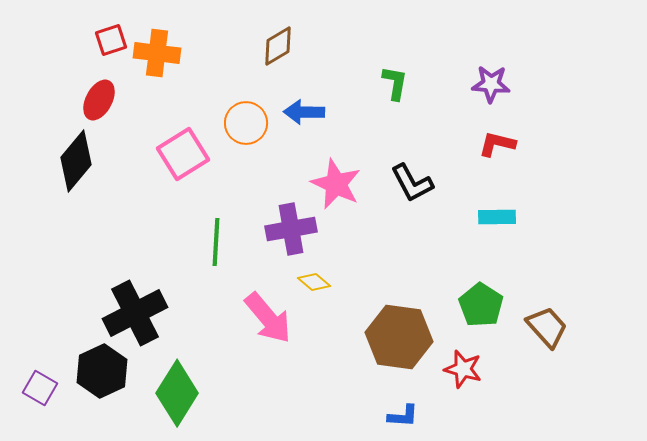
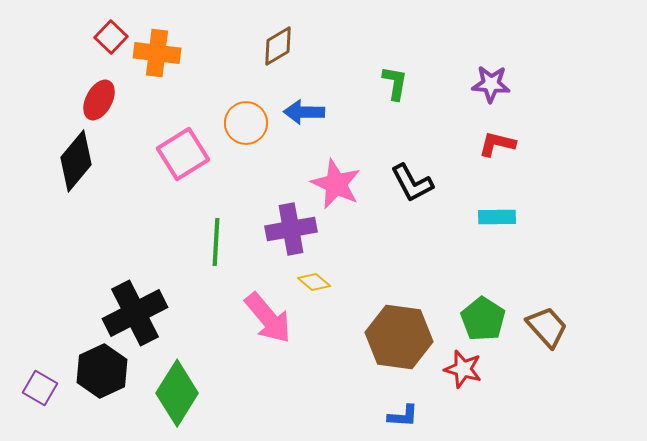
red square: moved 3 px up; rotated 28 degrees counterclockwise
green pentagon: moved 2 px right, 14 px down
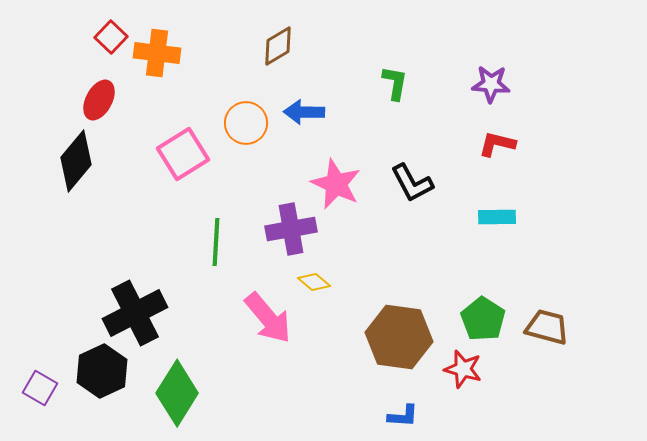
brown trapezoid: rotated 33 degrees counterclockwise
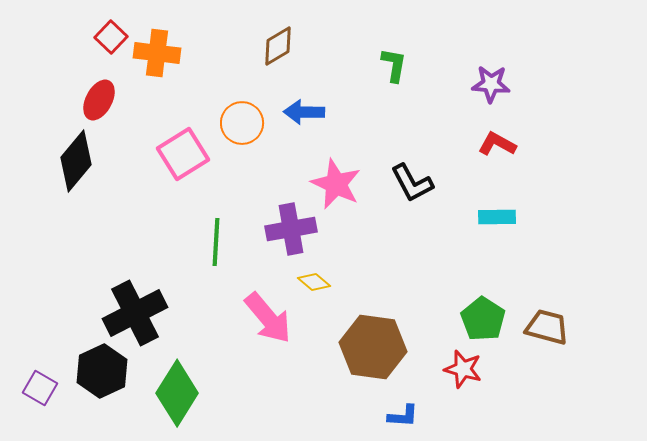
green L-shape: moved 1 px left, 18 px up
orange circle: moved 4 px left
red L-shape: rotated 15 degrees clockwise
brown hexagon: moved 26 px left, 10 px down
